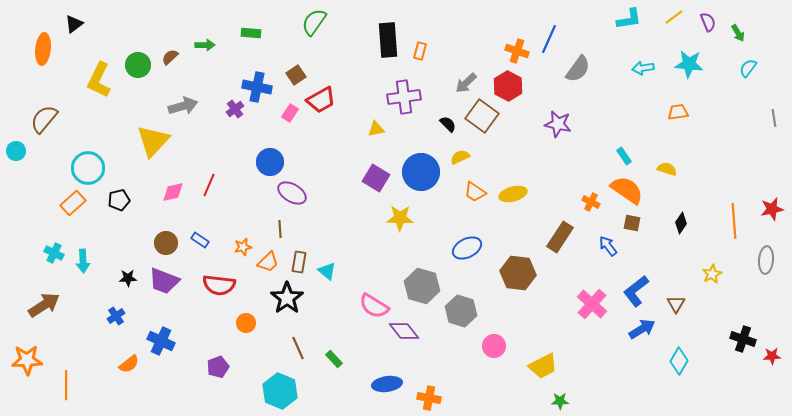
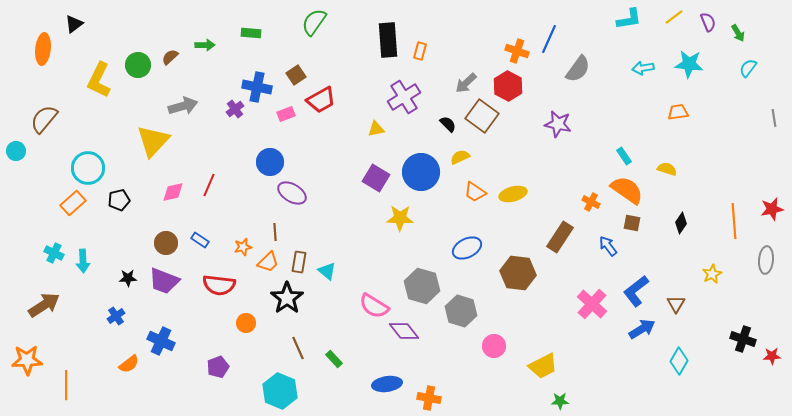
purple cross at (404, 97): rotated 24 degrees counterclockwise
pink rectangle at (290, 113): moved 4 px left, 1 px down; rotated 36 degrees clockwise
brown line at (280, 229): moved 5 px left, 3 px down
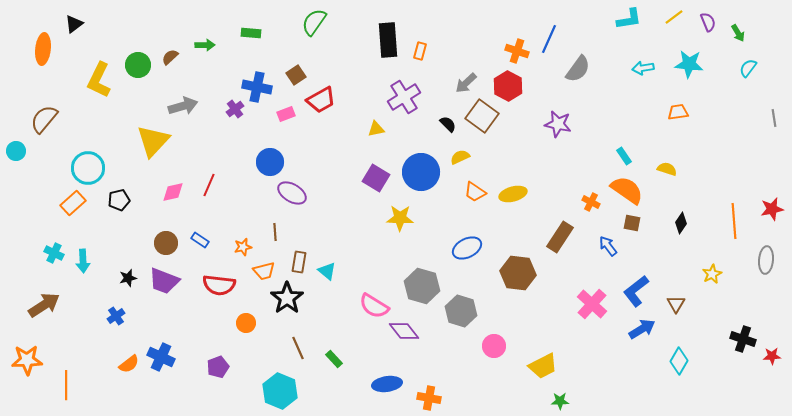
orange trapezoid at (268, 262): moved 4 px left, 9 px down; rotated 30 degrees clockwise
black star at (128, 278): rotated 12 degrees counterclockwise
blue cross at (161, 341): moved 16 px down
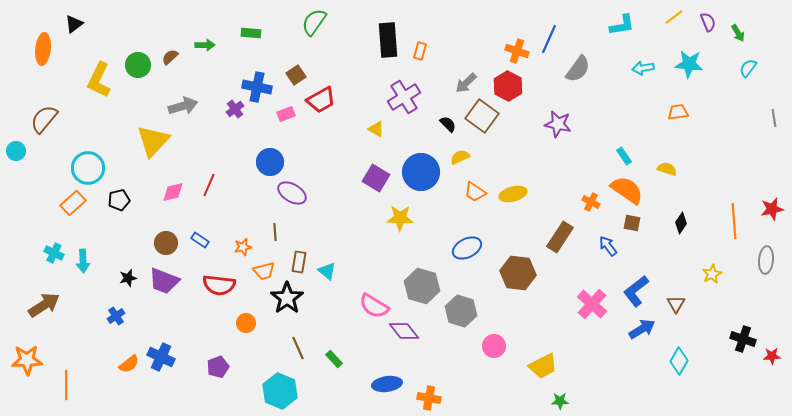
cyan L-shape at (629, 19): moved 7 px left, 6 px down
yellow triangle at (376, 129): rotated 42 degrees clockwise
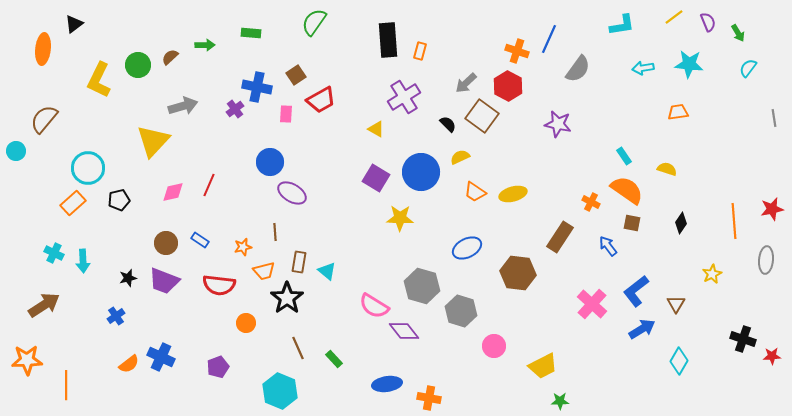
pink rectangle at (286, 114): rotated 66 degrees counterclockwise
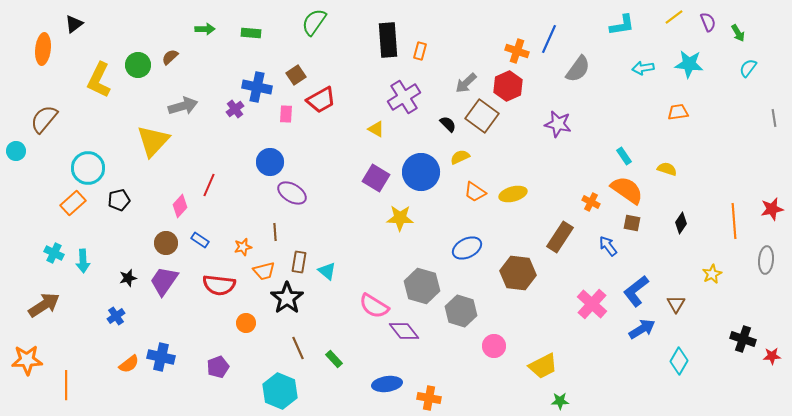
green arrow at (205, 45): moved 16 px up
red hexagon at (508, 86): rotated 8 degrees clockwise
pink diamond at (173, 192): moved 7 px right, 14 px down; rotated 35 degrees counterclockwise
purple trapezoid at (164, 281): rotated 104 degrees clockwise
blue cross at (161, 357): rotated 12 degrees counterclockwise
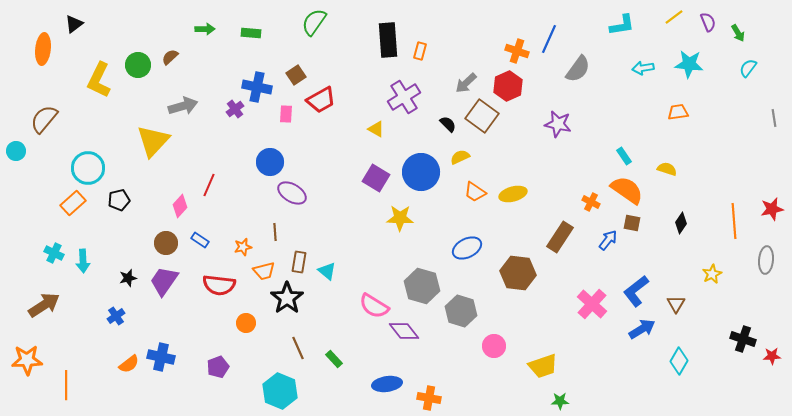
blue arrow at (608, 246): moved 6 px up; rotated 75 degrees clockwise
yellow trapezoid at (543, 366): rotated 8 degrees clockwise
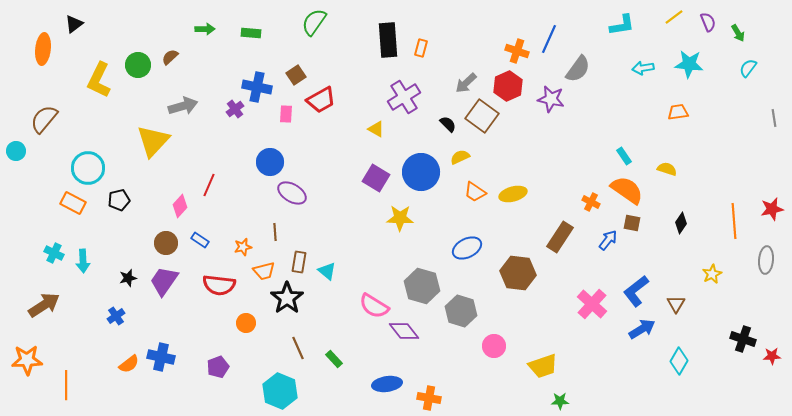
orange rectangle at (420, 51): moved 1 px right, 3 px up
purple star at (558, 124): moved 7 px left, 25 px up
orange rectangle at (73, 203): rotated 70 degrees clockwise
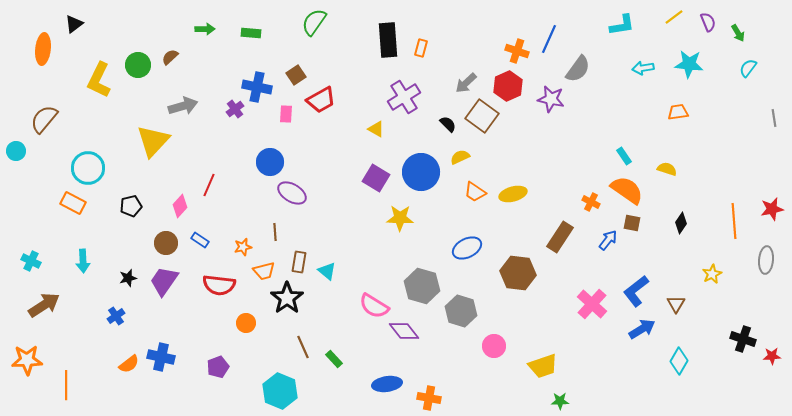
black pentagon at (119, 200): moved 12 px right, 6 px down
cyan cross at (54, 253): moved 23 px left, 8 px down
brown line at (298, 348): moved 5 px right, 1 px up
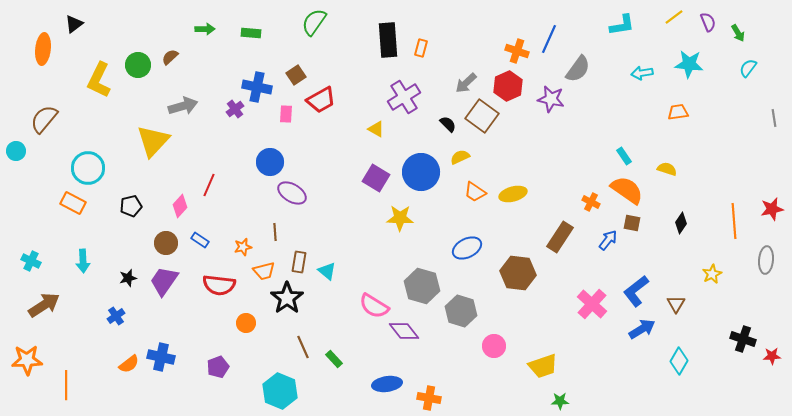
cyan arrow at (643, 68): moved 1 px left, 5 px down
